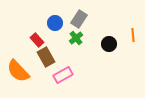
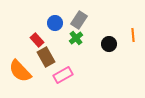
gray rectangle: moved 1 px down
orange semicircle: moved 2 px right
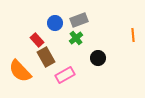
gray rectangle: rotated 36 degrees clockwise
black circle: moved 11 px left, 14 px down
pink rectangle: moved 2 px right
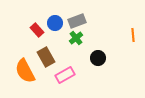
gray rectangle: moved 2 px left, 1 px down
red rectangle: moved 10 px up
orange semicircle: moved 5 px right; rotated 15 degrees clockwise
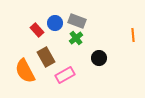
gray rectangle: rotated 42 degrees clockwise
black circle: moved 1 px right
